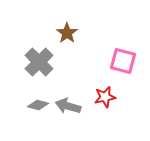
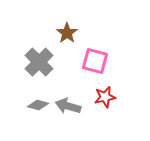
pink square: moved 28 px left
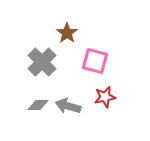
gray cross: moved 3 px right
gray diamond: rotated 15 degrees counterclockwise
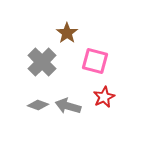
red star: moved 1 px left; rotated 15 degrees counterclockwise
gray diamond: rotated 20 degrees clockwise
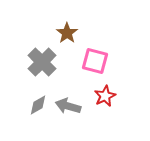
red star: moved 1 px right, 1 px up
gray diamond: rotated 50 degrees counterclockwise
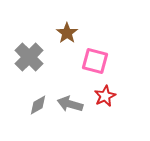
gray cross: moved 13 px left, 5 px up
gray arrow: moved 2 px right, 2 px up
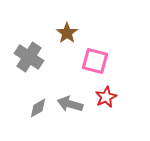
gray cross: rotated 12 degrees counterclockwise
red star: moved 1 px right, 1 px down
gray diamond: moved 3 px down
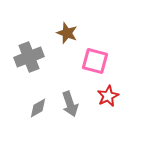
brown star: rotated 15 degrees counterclockwise
gray cross: rotated 36 degrees clockwise
red star: moved 2 px right, 1 px up
gray arrow: rotated 125 degrees counterclockwise
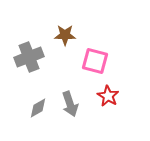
brown star: moved 2 px left, 2 px down; rotated 20 degrees counterclockwise
red star: rotated 15 degrees counterclockwise
